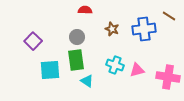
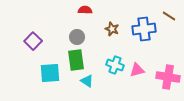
cyan square: moved 3 px down
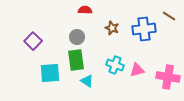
brown star: moved 1 px up
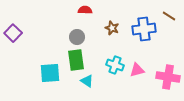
purple square: moved 20 px left, 8 px up
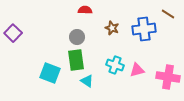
brown line: moved 1 px left, 2 px up
cyan square: rotated 25 degrees clockwise
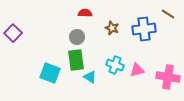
red semicircle: moved 3 px down
cyan triangle: moved 3 px right, 4 px up
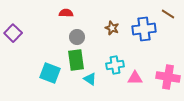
red semicircle: moved 19 px left
cyan cross: rotated 30 degrees counterclockwise
pink triangle: moved 2 px left, 8 px down; rotated 14 degrees clockwise
cyan triangle: moved 2 px down
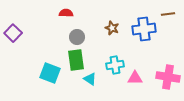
brown line: rotated 40 degrees counterclockwise
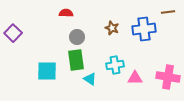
brown line: moved 2 px up
cyan square: moved 3 px left, 2 px up; rotated 20 degrees counterclockwise
